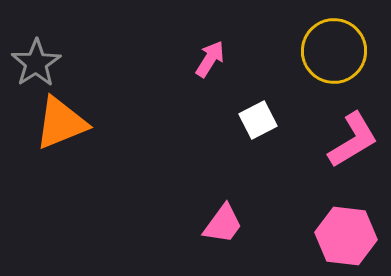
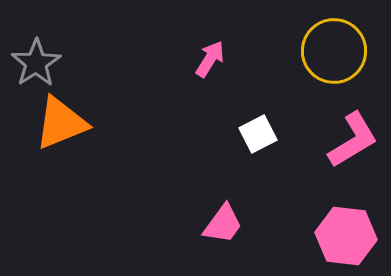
white square: moved 14 px down
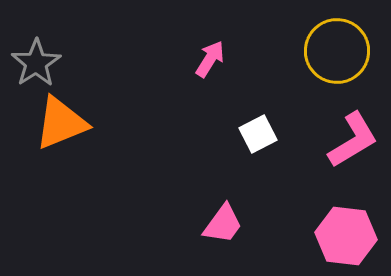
yellow circle: moved 3 px right
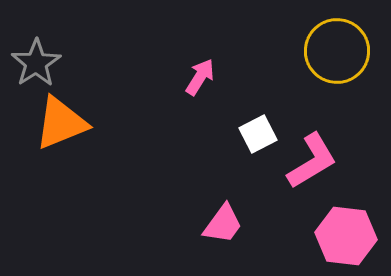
pink arrow: moved 10 px left, 18 px down
pink L-shape: moved 41 px left, 21 px down
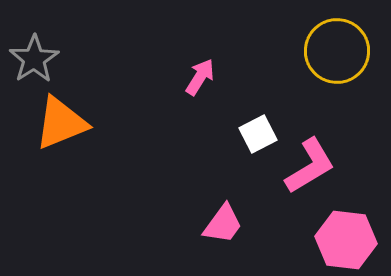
gray star: moved 2 px left, 4 px up
pink L-shape: moved 2 px left, 5 px down
pink hexagon: moved 4 px down
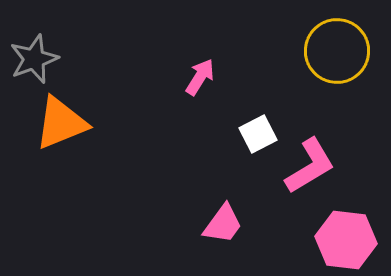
gray star: rotated 12 degrees clockwise
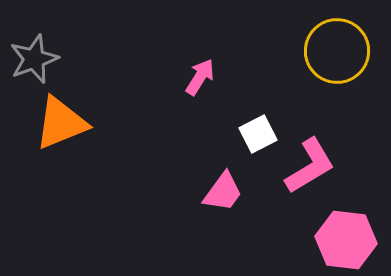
pink trapezoid: moved 32 px up
